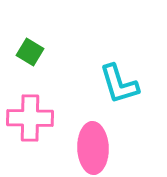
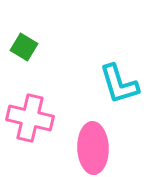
green square: moved 6 px left, 5 px up
pink cross: rotated 12 degrees clockwise
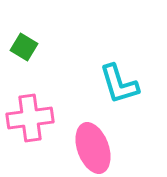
pink cross: rotated 21 degrees counterclockwise
pink ellipse: rotated 18 degrees counterclockwise
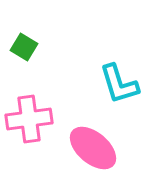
pink cross: moved 1 px left, 1 px down
pink ellipse: rotated 30 degrees counterclockwise
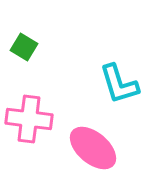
pink cross: rotated 15 degrees clockwise
